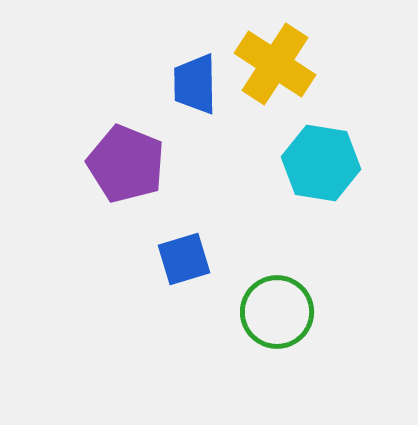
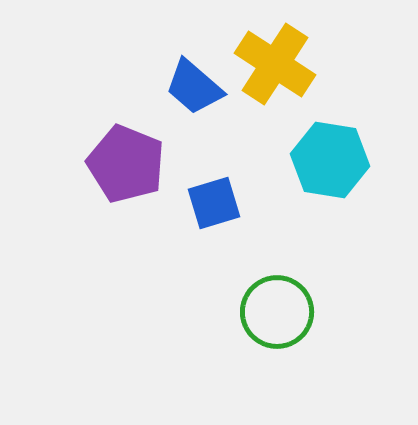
blue trapezoid: moved 1 px left, 3 px down; rotated 48 degrees counterclockwise
cyan hexagon: moved 9 px right, 3 px up
blue square: moved 30 px right, 56 px up
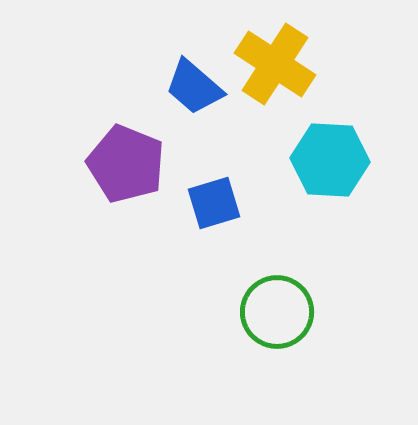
cyan hexagon: rotated 6 degrees counterclockwise
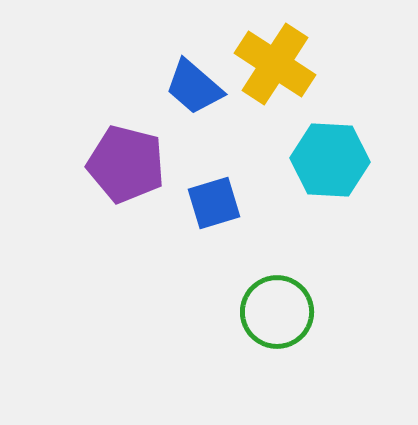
purple pentagon: rotated 8 degrees counterclockwise
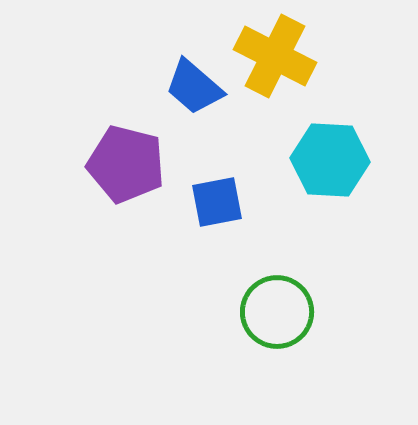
yellow cross: moved 8 px up; rotated 6 degrees counterclockwise
blue square: moved 3 px right, 1 px up; rotated 6 degrees clockwise
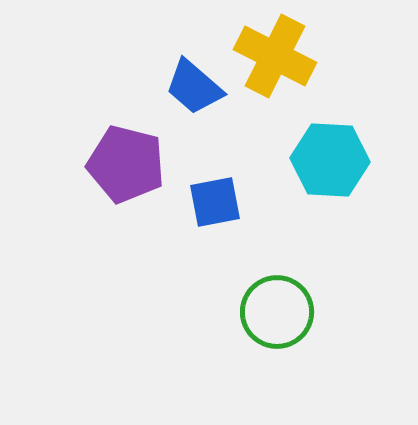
blue square: moved 2 px left
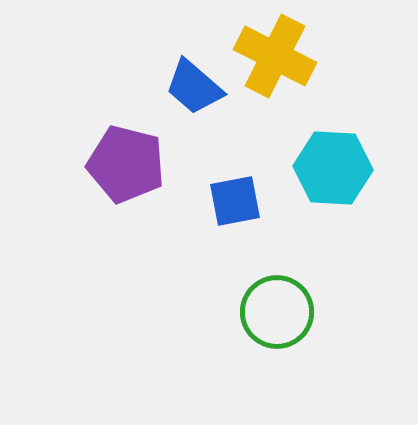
cyan hexagon: moved 3 px right, 8 px down
blue square: moved 20 px right, 1 px up
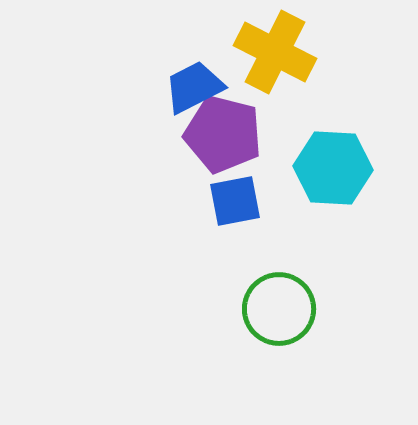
yellow cross: moved 4 px up
blue trapezoid: rotated 112 degrees clockwise
purple pentagon: moved 97 px right, 30 px up
green circle: moved 2 px right, 3 px up
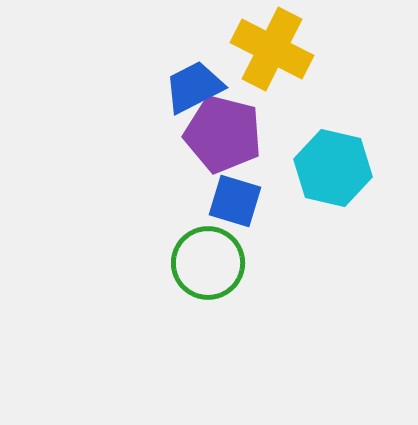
yellow cross: moved 3 px left, 3 px up
cyan hexagon: rotated 10 degrees clockwise
blue square: rotated 28 degrees clockwise
green circle: moved 71 px left, 46 px up
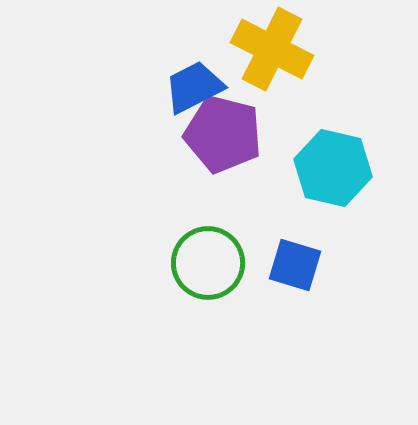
blue square: moved 60 px right, 64 px down
